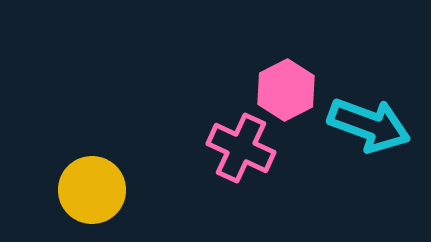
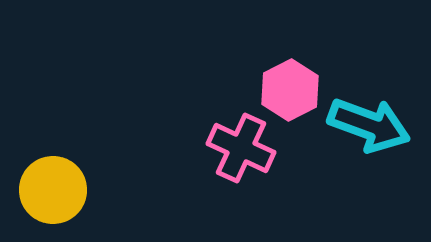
pink hexagon: moved 4 px right
yellow circle: moved 39 px left
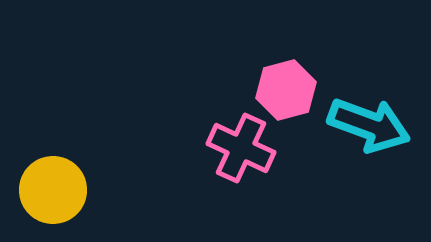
pink hexagon: moved 4 px left; rotated 12 degrees clockwise
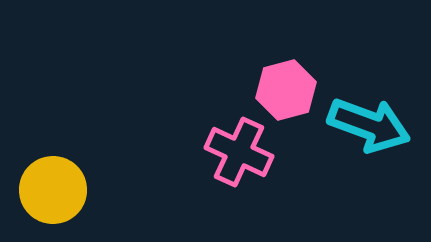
pink cross: moved 2 px left, 4 px down
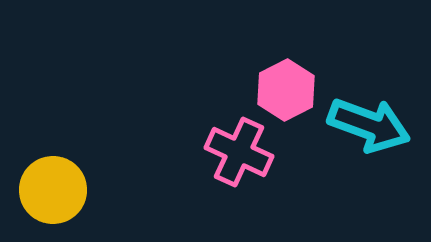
pink hexagon: rotated 12 degrees counterclockwise
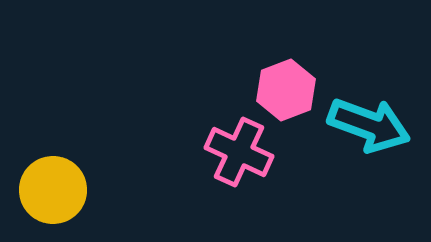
pink hexagon: rotated 6 degrees clockwise
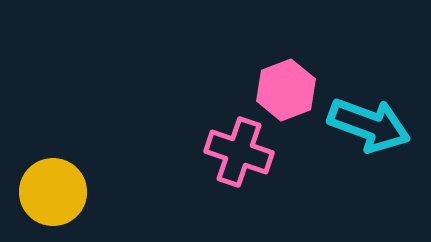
pink cross: rotated 6 degrees counterclockwise
yellow circle: moved 2 px down
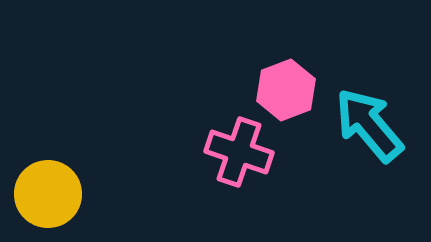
cyan arrow: rotated 150 degrees counterclockwise
yellow circle: moved 5 px left, 2 px down
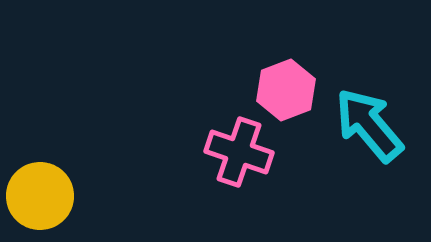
yellow circle: moved 8 px left, 2 px down
